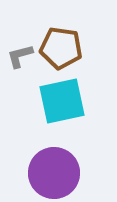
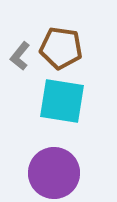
gray L-shape: rotated 36 degrees counterclockwise
cyan square: rotated 21 degrees clockwise
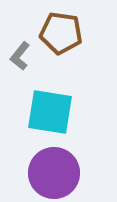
brown pentagon: moved 15 px up
cyan square: moved 12 px left, 11 px down
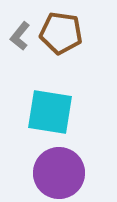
gray L-shape: moved 20 px up
purple circle: moved 5 px right
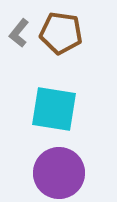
gray L-shape: moved 1 px left, 3 px up
cyan square: moved 4 px right, 3 px up
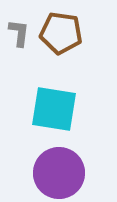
gray L-shape: rotated 148 degrees clockwise
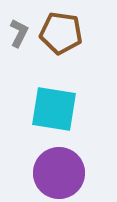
gray L-shape: rotated 20 degrees clockwise
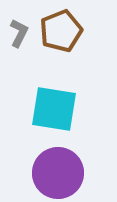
brown pentagon: moved 2 px up; rotated 30 degrees counterclockwise
purple circle: moved 1 px left
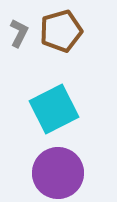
brown pentagon: rotated 6 degrees clockwise
cyan square: rotated 36 degrees counterclockwise
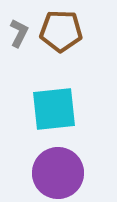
brown pentagon: rotated 18 degrees clockwise
cyan square: rotated 21 degrees clockwise
